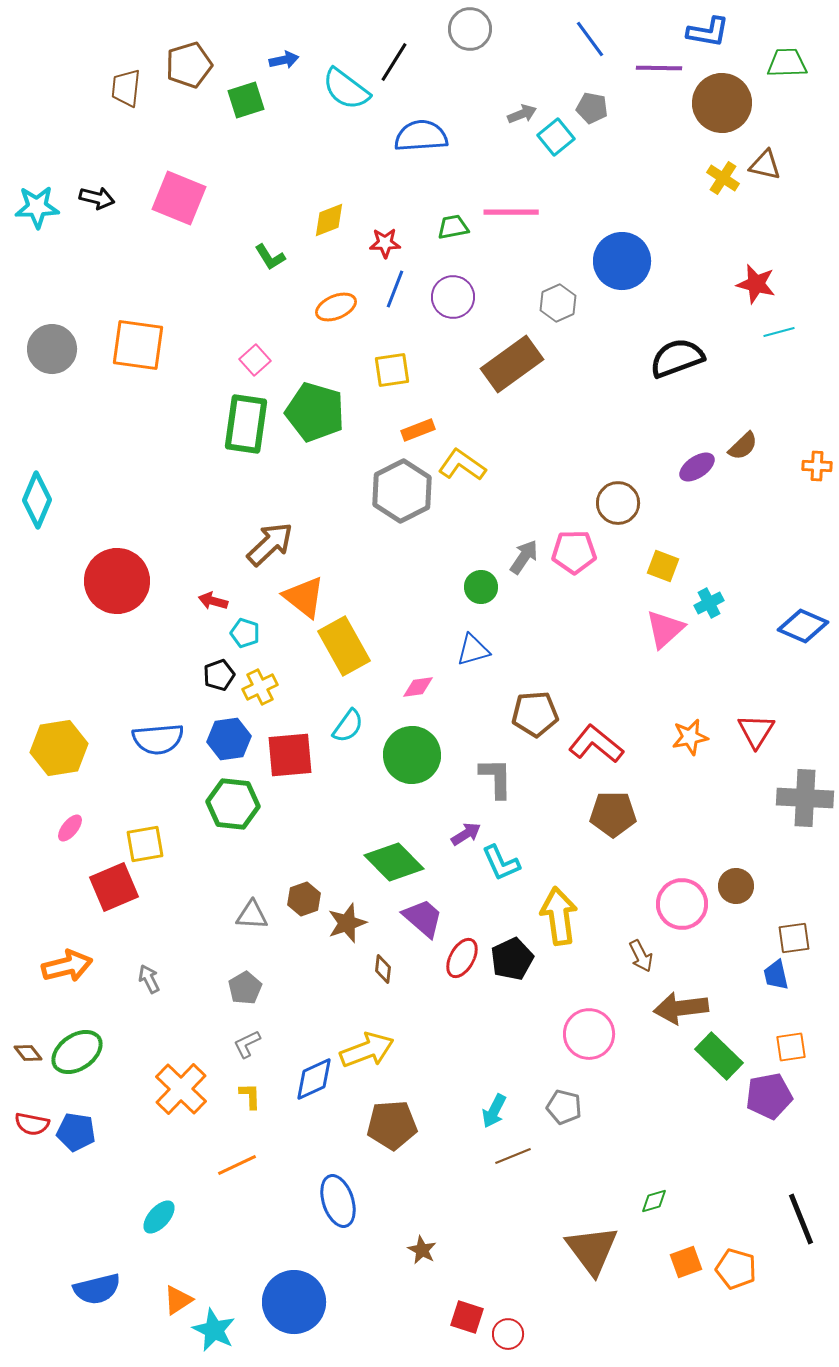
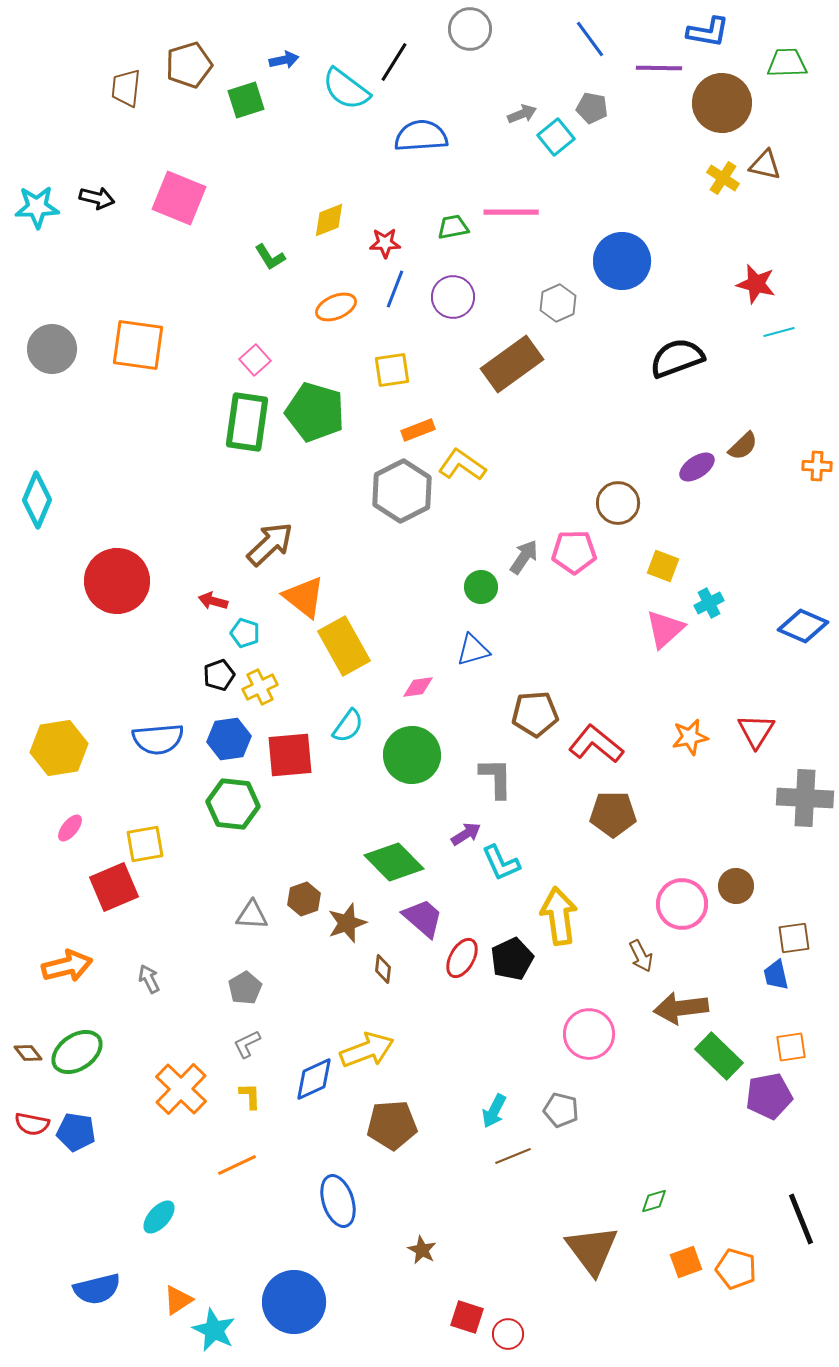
green rectangle at (246, 424): moved 1 px right, 2 px up
gray pentagon at (564, 1107): moved 3 px left, 3 px down
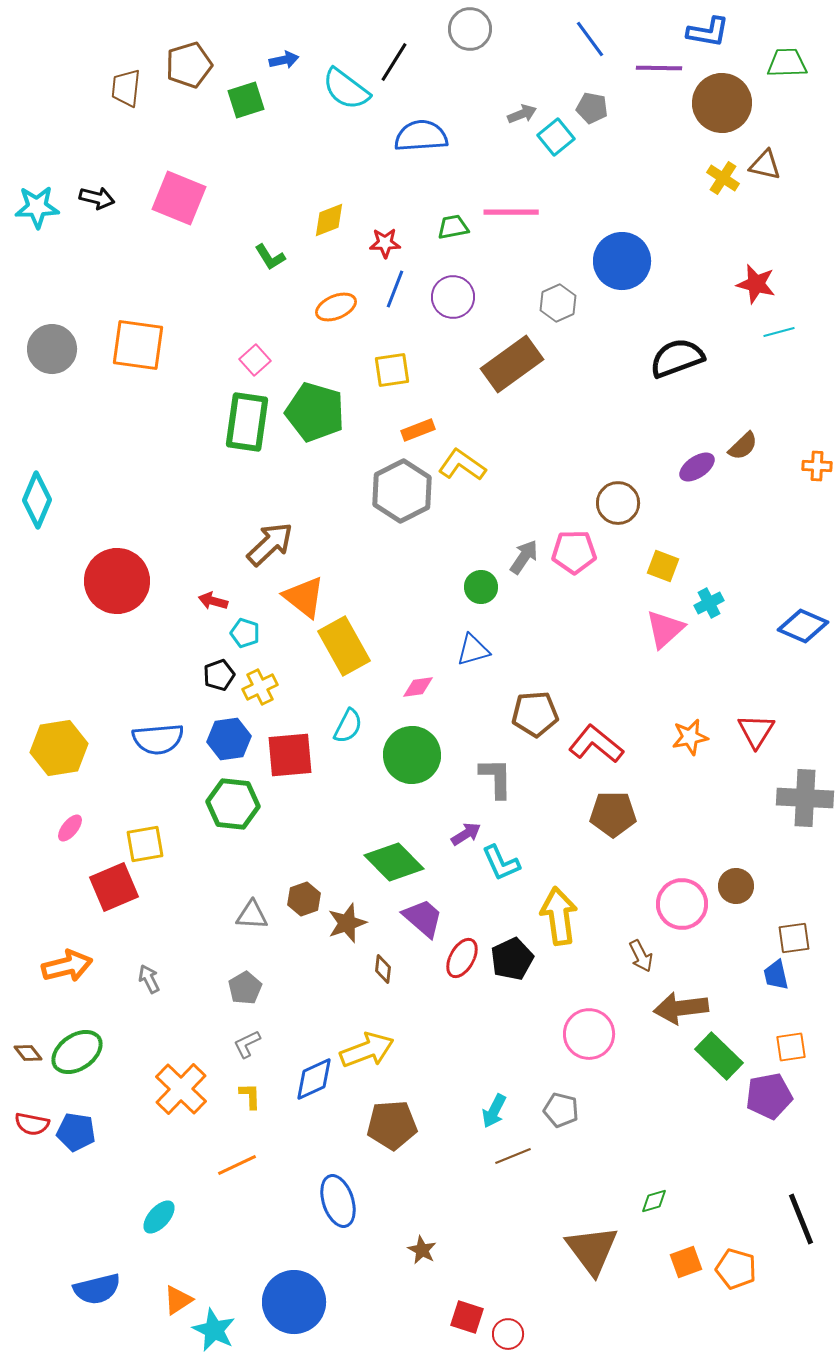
cyan semicircle at (348, 726): rotated 9 degrees counterclockwise
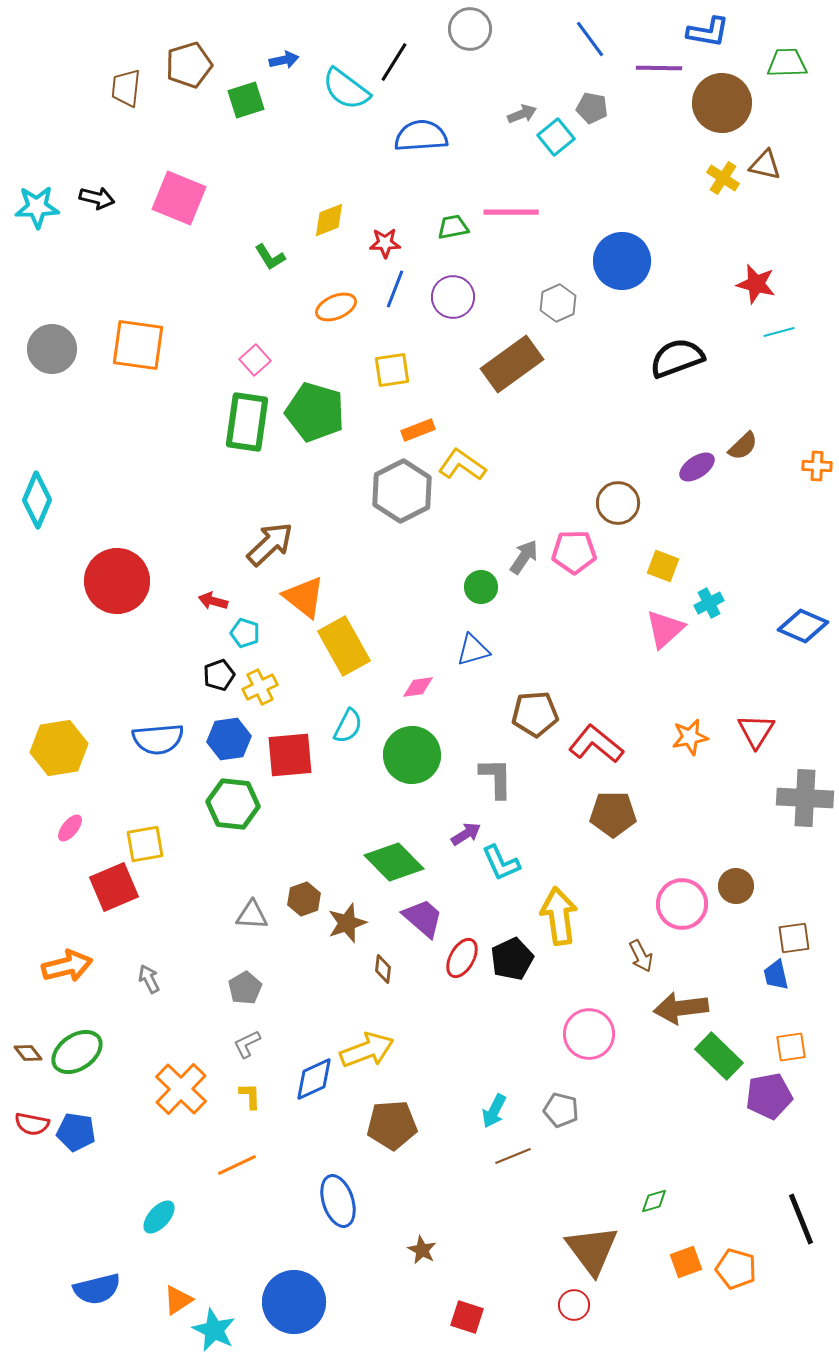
red circle at (508, 1334): moved 66 px right, 29 px up
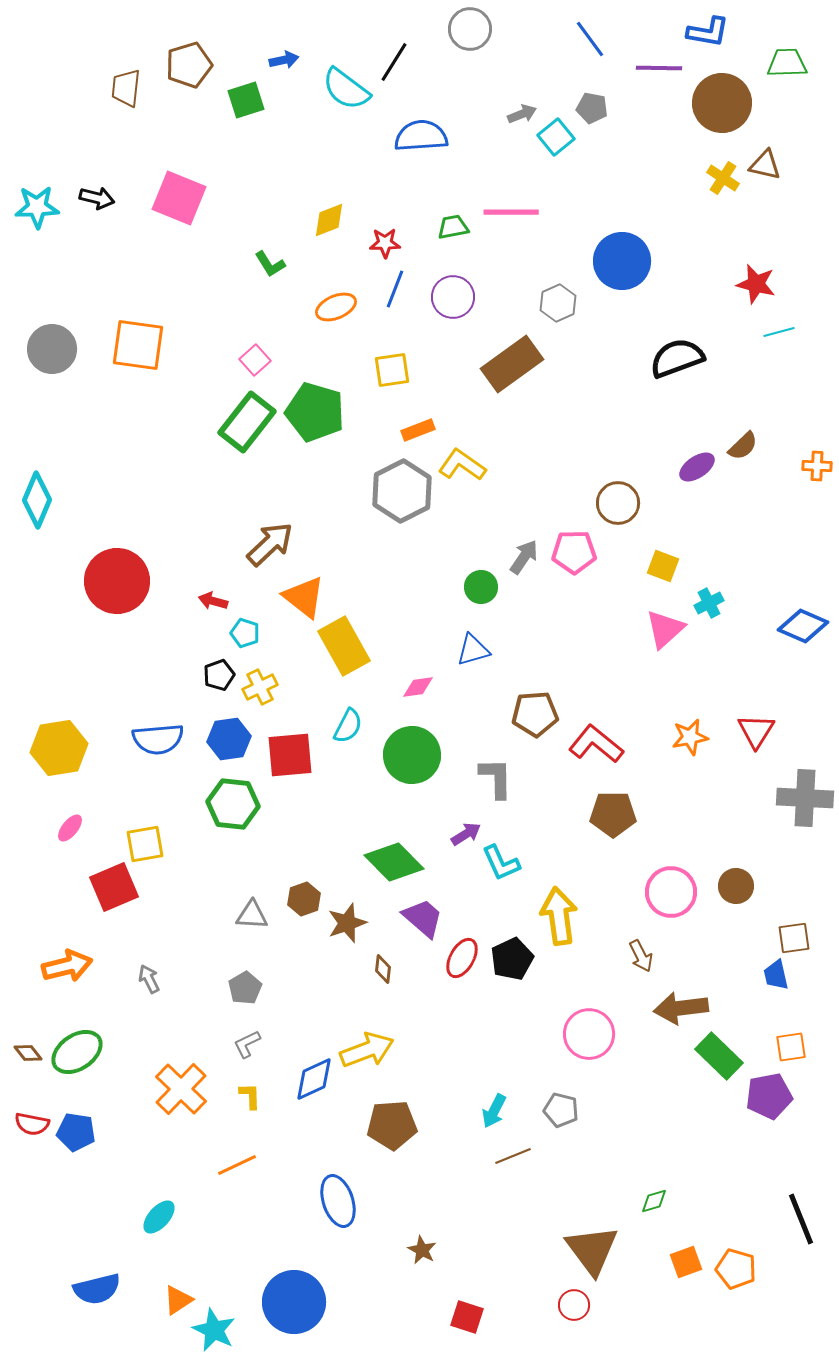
green L-shape at (270, 257): moved 7 px down
green rectangle at (247, 422): rotated 30 degrees clockwise
pink circle at (682, 904): moved 11 px left, 12 px up
